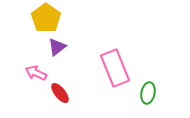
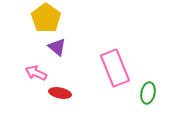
purple triangle: rotated 42 degrees counterclockwise
red ellipse: rotated 40 degrees counterclockwise
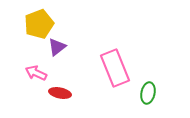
yellow pentagon: moved 7 px left, 6 px down; rotated 16 degrees clockwise
purple triangle: rotated 42 degrees clockwise
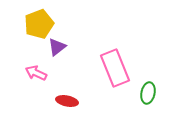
red ellipse: moved 7 px right, 8 px down
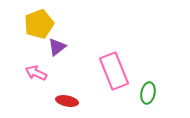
pink rectangle: moved 1 px left, 3 px down
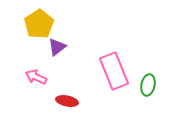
yellow pentagon: rotated 12 degrees counterclockwise
pink arrow: moved 4 px down
green ellipse: moved 8 px up
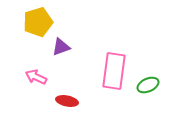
yellow pentagon: moved 1 px left, 2 px up; rotated 16 degrees clockwise
purple triangle: moved 4 px right; rotated 18 degrees clockwise
pink rectangle: rotated 30 degrees clockwise
green ellipse: rotated 55 degrees clockwise
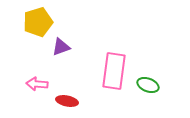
pink arrow: moved 1 px right, 7 px down; rotated 20 degrees counterclockwise
green ellipse: rotated 45 degrees clockwise
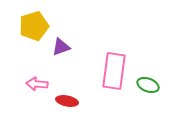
yellow pentagon: moved 4 px left, 4 px down
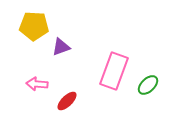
yellow pentagon: rotated 20 degrees clockwise
pink rectangle: rotated 12 degrees clockwise
green ellipse: rotated 65 degrees counterclockwise
red ellipse: rotated 55 degrees counterclockwise
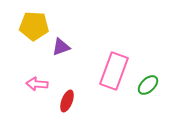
red ellipse: rotated 25 degrees counterclockwise
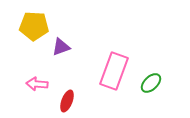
green ellipse: moved 3 px right, 2 px up
